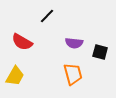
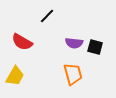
black square: moved 5 px left, 5 px up
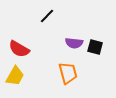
red semicircle: moved 3 px left, 7 px down
orange trapezoid: moved 5 px left, 1 px up
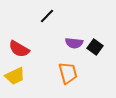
black square: rotated 21 degrees clockwise
yellow trapezoid: rotated 35 degrees clockwise
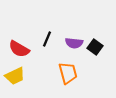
black line: moved 23 px down; rotated 21 degrees counterclockwise
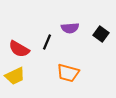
black line: moved 3 px down
purple semicircle: moved 4 px left, 15 px up; rotated 12 degrees counterclockwise
black square: moved 6 px right, 13 px up
orange trapezoid: rotated 120 degrees clockwise
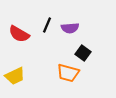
black square: moved 18 px left, 19 px down
black line: moved 17 px up
red semicircle: moved 15 px up
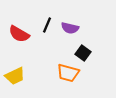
purple semicircle: rotated 18 degrees clockwise
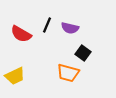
red semicircle: moved 2 px right
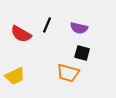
purple semicircle: moved 9 px right
black square: moved 1 px left; rotated 21 degrees counterclockwise
